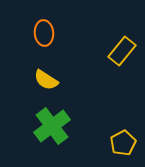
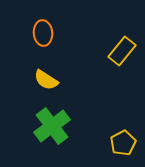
orange ellipse: moved 1 px left
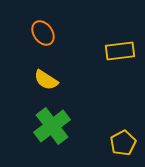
orange ellipse: rotated 30 degrees counterclockwise
yellow rectangle: moved 2 px left; rotated 44 degrees clockwise
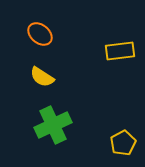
orange ellipse: moved 3 px left, 1 px down; rotated 15 degrees counterclockwise
yellow semicircle: moved 4 px left, 3 px up
green cross: moved 1 px right, 1 px up; rotated 12 degrees clockwise
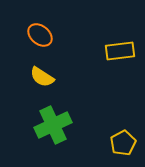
orange ellipse: moved 1 px down
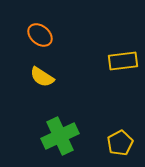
yellow rectangle: moved 3 px right, 10 px down
green cross: moved 7 px right, 11 px down
yellow pentagon: moved 3 px left
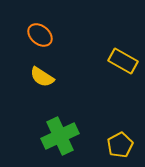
yellow rectangle: rotated 36 degrees clockwise
yellow pentagon: moved 2 px down
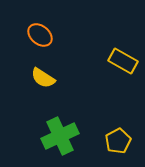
yellow semicircle: moved 1 px right, 1 px down
yellow pentagon: moved 2 px left, 4 px up
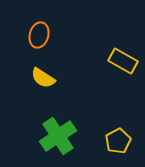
orange ellipse: moved 1 px left; rotated 65 degrees clockwise
green cross: moved 2 px left; rotated 9 degrees counterclockwise
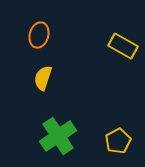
yellow rectangle: moved 15 px up
yellow semicircle: rotated 75 degrees clockwise
